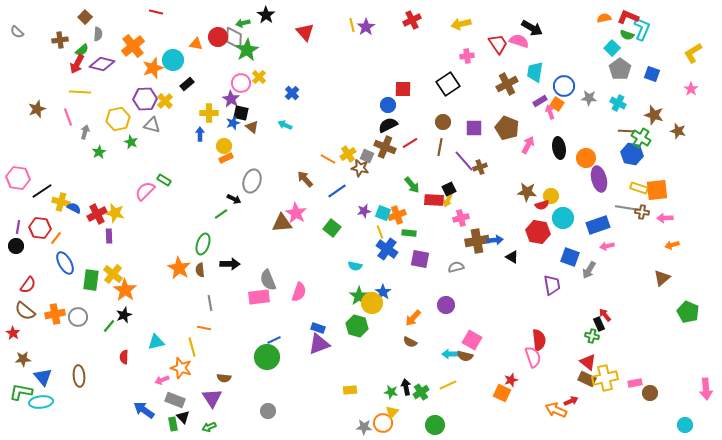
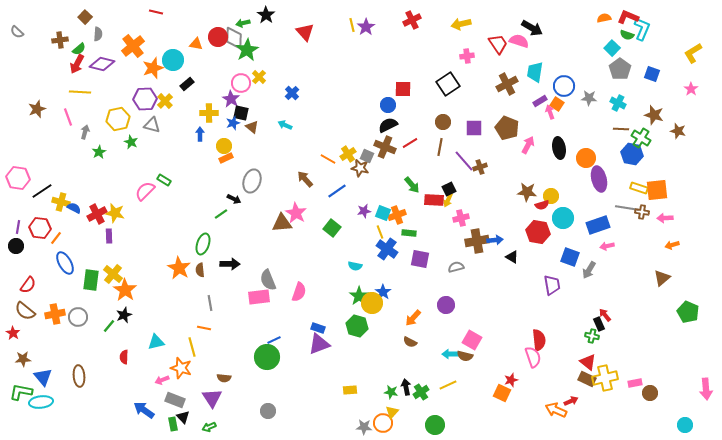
green semicircle at (82, 50): moved 3 px left, 1 px up
brown line at (626, 131): moved 5 px left, 2 px up
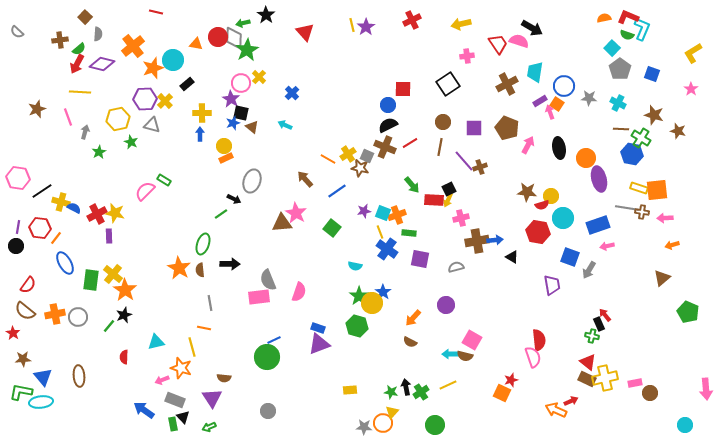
yellow cross at (209, 113): moved 7 px left
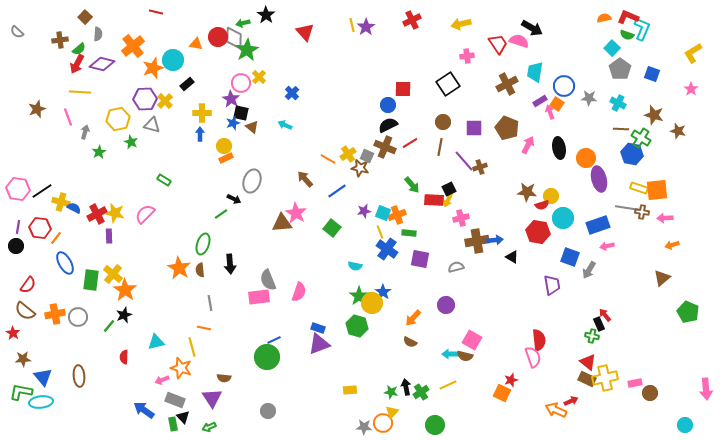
pink hexagon at (18, 178): moved 11 px down
pink semicircle at (145, 191): moved 23 px down
black arrow at (230, 264): rotated 84 degrees clockwise
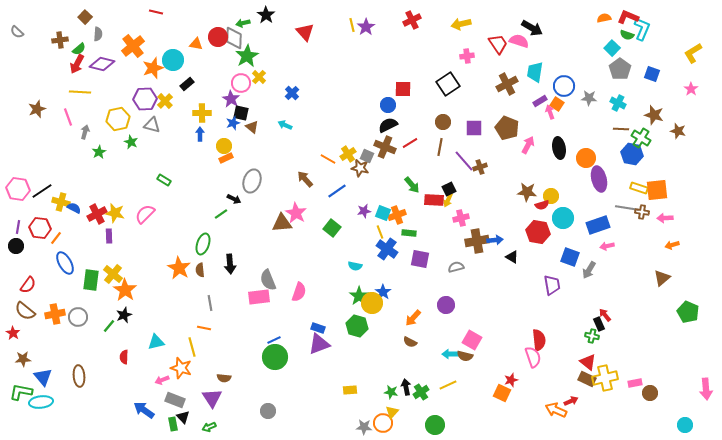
green star at (247, 50): moved 6 px down
green circle at (267, 357): moved 8 px right
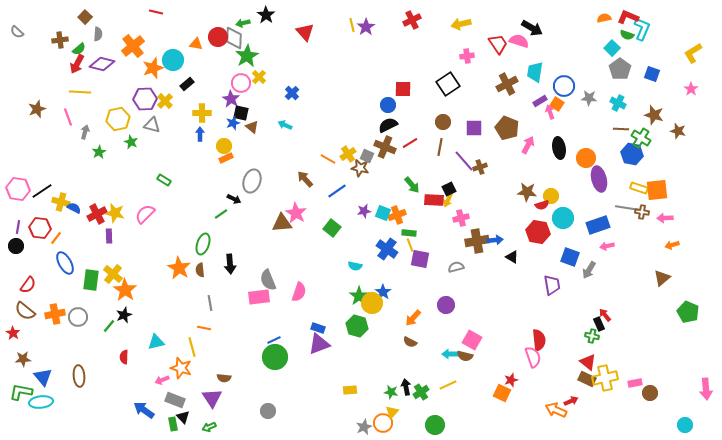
yellow line at (380, 232): moved 30 px right, 13 px down
gray star at (364, 427): rotated 28 degrees counterclockwise
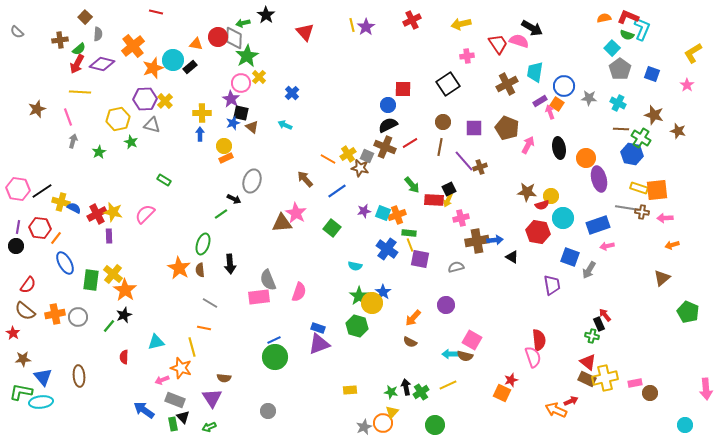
black rectangle at (187, 84): moved 3 px right, 17 px up
pink star at (691, 89): moved 4 px left, 4 px up
gray arrow at (85, 132): moved 12 px left, 9 px down
yellow star at (115, 213): moved 2 px left, 1 px up
gray line at (210, 303): rotated 49 degrees counterclockwise
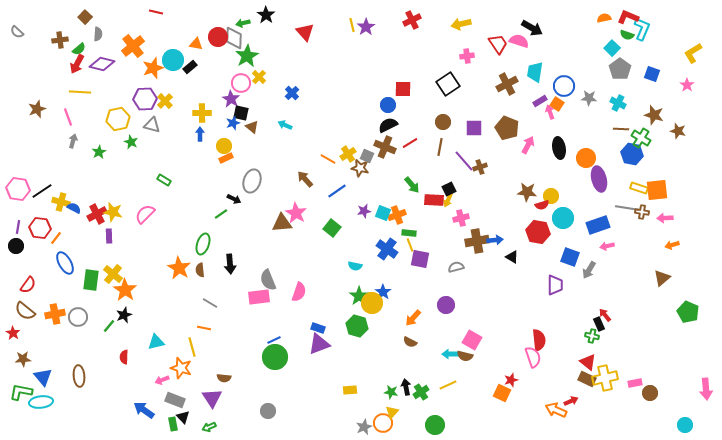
purple trapezoid at (552, 285): moved 3 px right; rotated 10 degrees clockwise
